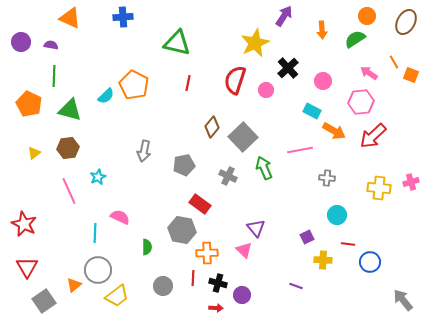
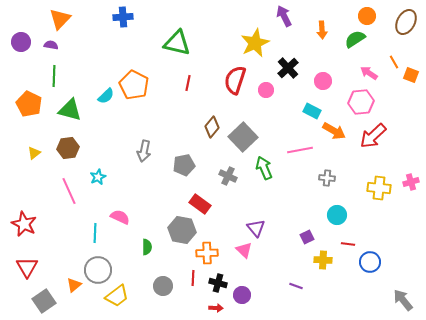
purple arrow at (284, 16): rotated 60 degrees counterclockwise
orange triangle at (70, 18): moved 10 px left, 1 px down; rotated 50 degrees clockwise
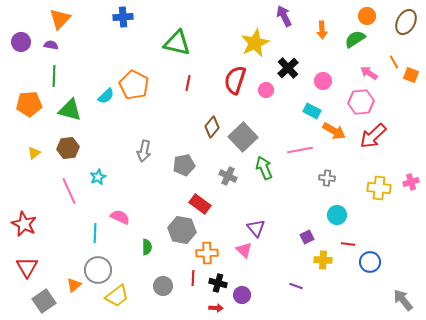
orange pentagon at (29, 104): rotated 30 degrees counterclockwise
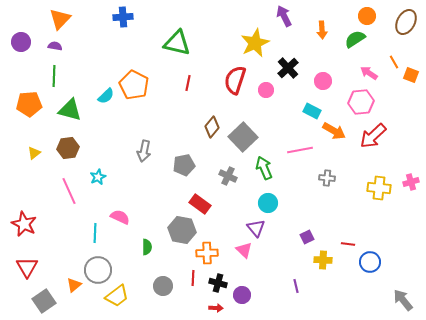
purple semicircle at (51, 45): moved 4 px right, 1 px down
cyan circle at (337, 215): moved 69 px left, 12 px up
purple line at (296, 286): rotated 56 degrees clockwise
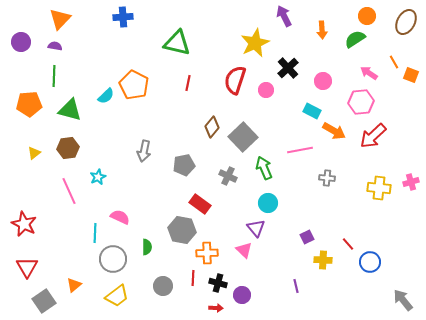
red line at (348, 244): rotated 40 degrees clockwise
gray circle at (98, 270): moved 15 px right, 11 px up
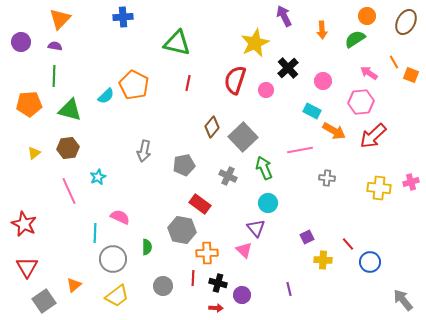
purple line at (296, 286): moved 7 px left, 3 px down
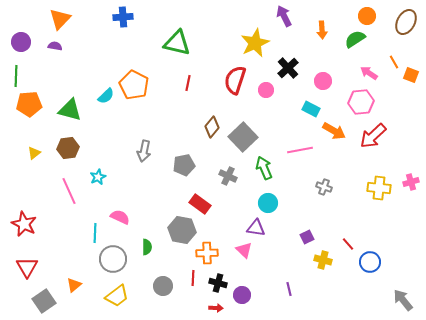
green line at (54, 76): moved 38 px left
cyan rectangle at (312, 111): moved 1 px left, 2 px up
gray cross at (327, 178): moved 3 px left, 9 px down; rotated 14 degrees clockwise
purple triangle at (256, 228): rotated 42 degrees counterclockwise
yellow cross at (323, 260): rotated 12 degrees clockwise
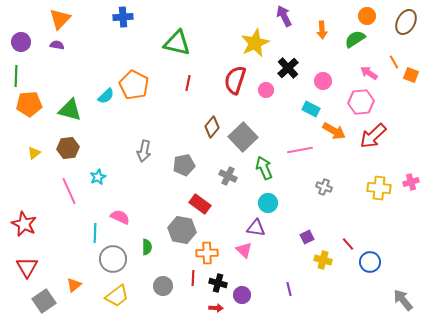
purple semicircle at (55, 46): moved 2 px right, 1 px up
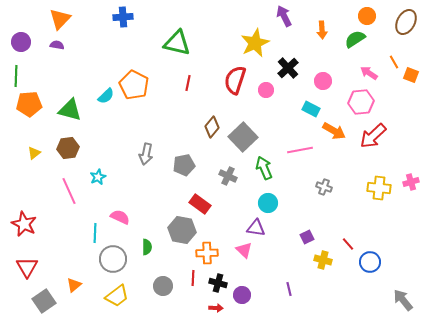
gray arrow at (144, 151): moved 2 px right, 3 px down
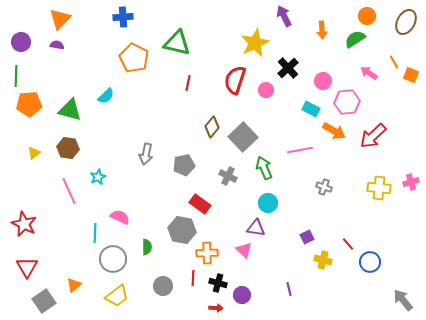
orange pentagon at (134, 85): moved 27 px up
pink hexagon at (361, 102): moved 14 px left
brown hexagon at (68, 148): rotated 15 degrees clockwise
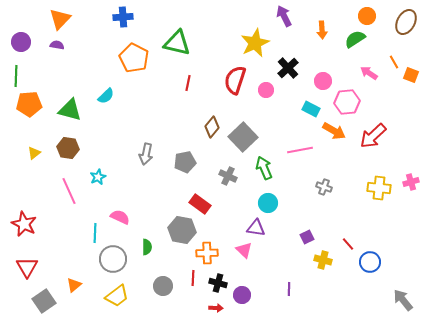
gray pentagon at (184, 165): moved 1 px right, 3 px up
purple line at (289, 289): rotated 16 degrees clockwise
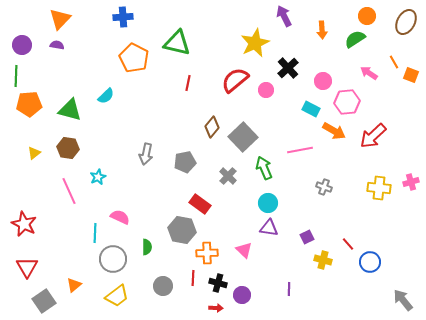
purple circle at (21, 42): moved 1 px right, 3 px down
red semicircle at (235, 80): rotated 32 degrees clockwise
gray cross at (228, 176): rotated 18 degrees clockwise
purple triangle at (256, 228): moved 13 px right
